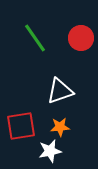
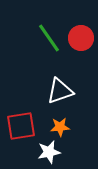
green line: moved 14 px right
white star: moved 1 px left, 1 px down
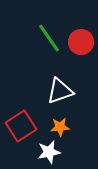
red circle: moved 4 px down
red square: rotated 24 degrees counterclockwise
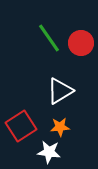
red circle: moved 1 px down
white triangle: rotated 12 degrees counterclockwise
white star: rotated 20 degrees clockwise
